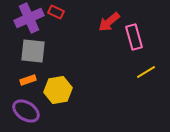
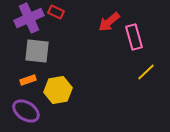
gray square: moved 4 px right
yellow line: rotated 12 degrees counterclockwise
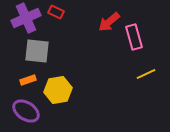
purple cross: moved 3 px left
yellow line: moved 2 px down; rotated 18 degrees clockwise
